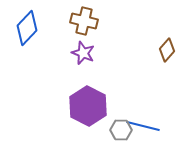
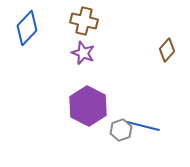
gray hexagon: rotated 20 degrees counterclockwise
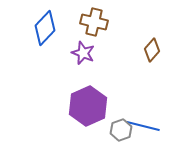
brown cross: moved 10 px right, 1 px down
blue diamond: moved 18 px right
brown diamond: moved 15 px left
purple hexagon: rotated 9 degrees clockwise
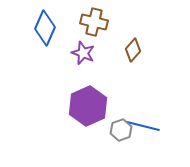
blue diamond: rotated 20 degrees counterclockwise
brown diamond: moved 19 px left
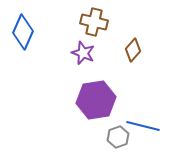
blue diamond: moved 22 px left, 4 px down
purple hexagon: moved 8 px right, 6 px up; rotated 15 degrees clockwise
gray hexagon: moved 3 px left, 7 px down
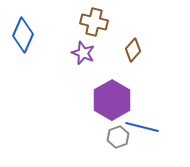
blue diamond: moved 3 px down
purple hexagon: moved 16 px right; rotated 21 degrees counterclockwise
blue line: moved 1 px left, 1 px down
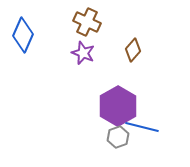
brown cross: moved 7 px left; rotated 12 degrees clockwise
purple hexagon: moved 6 px right, 6 px down
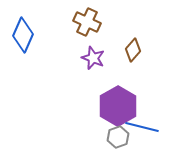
purple star: moved 10 px right, 5 px down
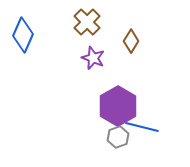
brown cross: rotated 20 degrees clockwise
brown diamond: moved 2 px left, 9 px up; rotated 10 degrees counterclockwise
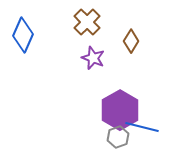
purple hexagon: moved 2 px right, 4 px down
